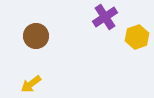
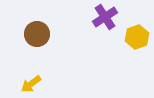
brown circle: moved 1 px right, 2 px up
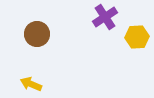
yellow hexagon: rotated 15 degrees clockwise
yellow arrow: rotated 60 degrees clockwise
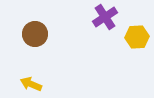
brown circle: moved 2 px left
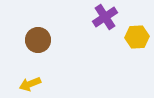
brown circle: moved 3 px right, 6 px down
yellow arrow: moved 1 px left; rotated 45 degrees counterclockwise
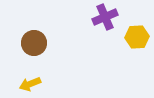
purple cross: rotated 10 degrees clockwise
brown circle: moved 4 px left, 3 px down
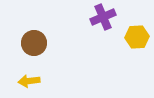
purple cross: moved 2 px left
yellow arrow: moved 1 px left, 3 px up; rotated 15 degrees clockwise
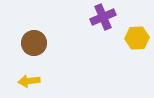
yellow hexagon: moved 1 px down
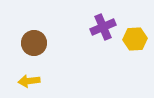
purple cross: moved 10 px down
yellow hexagon: moved 2 px left, 1 px down
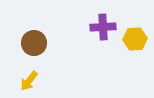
purple cross: rotated 20 degrees clockwise
yellow arrow: rotated 45 degrees counterclockwise
